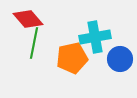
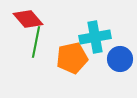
green line: moved 2 px right, 1 px up
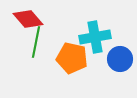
orange pentagon: rotated 24 degrees clockwise
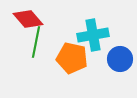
cyan cross: moved 2 px left, 2 px up
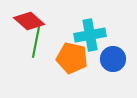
red diamond: moved 1 px right, 2 px down; rotated 8 degrees counterclockwise
cyan cross: moved 3 px left
blue circle: moved 7 px left
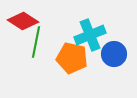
red diamond: moved 6 px left; rotated 8 degrees counterclockwise
cyan cross: rotated 12 degrees counterclockwise
blue circle: moved 1 px right, 5 px up
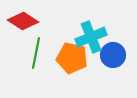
cyan cross: moved 1 px right, 2 px down
green line: moved 11 px down
blue circle: moved 1 px left, 1 px down
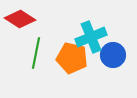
red diamond: moved 3 px left, 2 px up
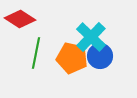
cyan cross: rotated 24 degrees counterclockwise
blue circle: moved 13 px left, 1 px down
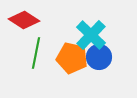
red diamond: moved 4 px right, 1 px down
cyan cross: moved 2 px up
blue circle: moved 1 px left, 1 px down
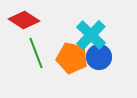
green line: rotated 32 degrees counterclockwise
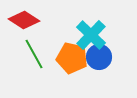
green line: moved 2 px left, 1 px down; rotated 8 degrees counterclockwise
